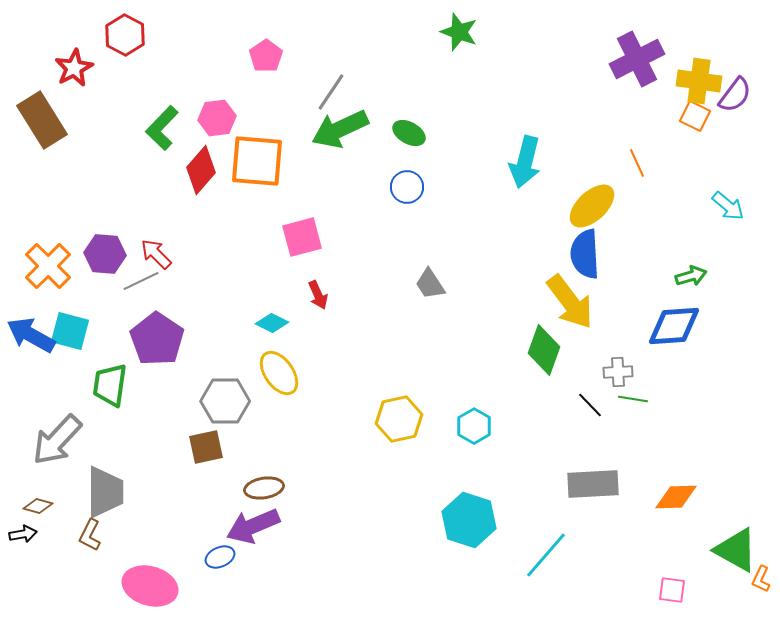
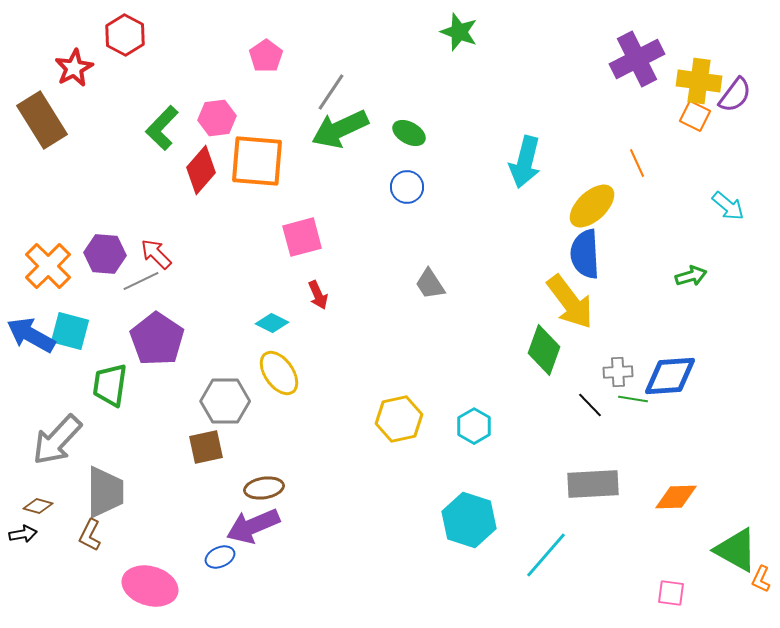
blue diamond at (674, 326): moved 4 px left, 50 px down
pink square at (672, 590): moved 1 px left, 3 px down
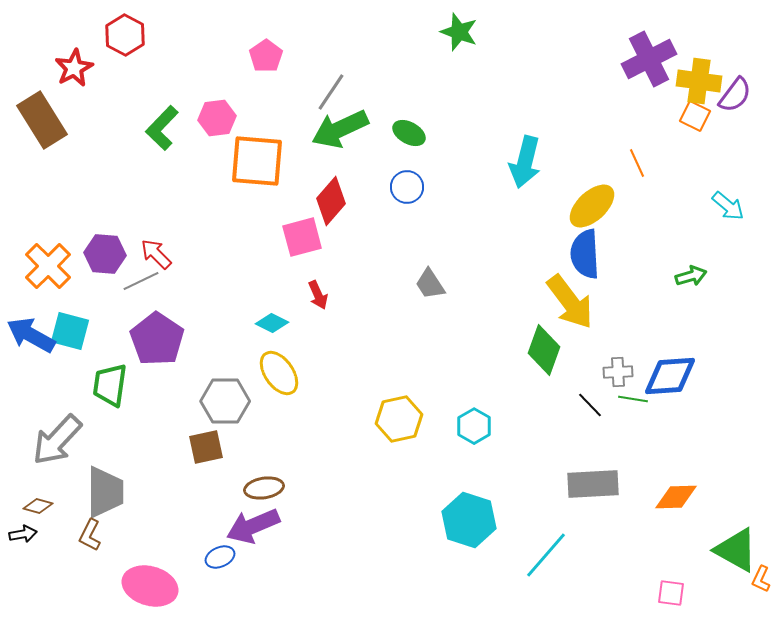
purple cross at (637, 59): moved 12 px right
red diamond at (201, 170): moved 130 px right, 31 px down
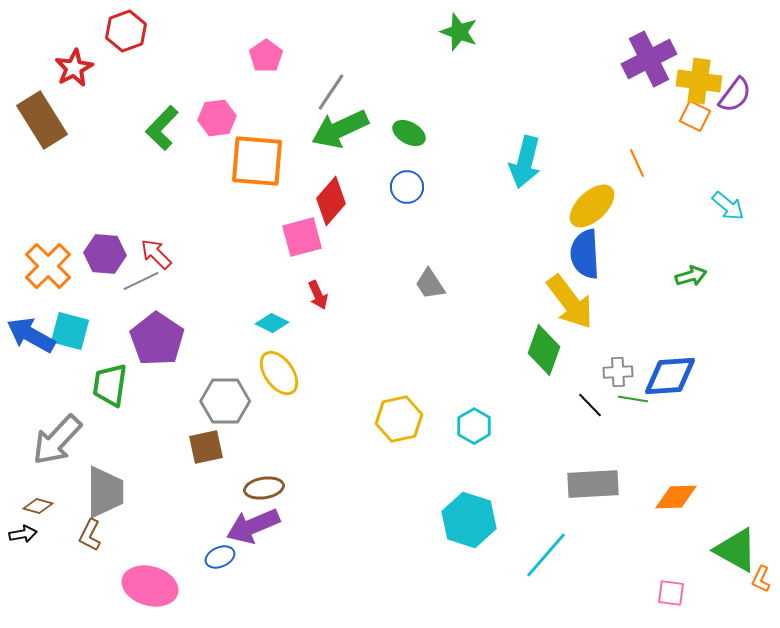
red hexagon at (125, 35): moved 1 px right, 4 px up; rotated 12 degrees clockwise
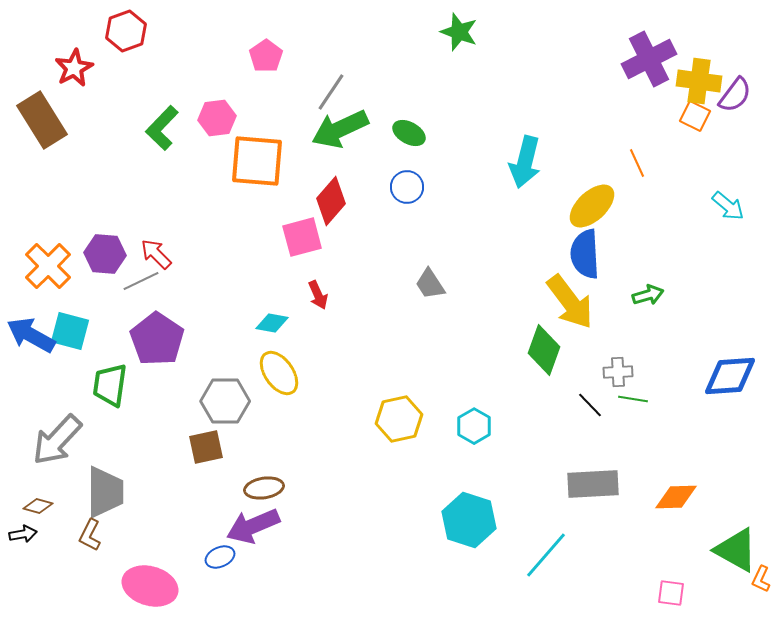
green arrow at (691, 276): moved 43 px left, 19 px down
cyan diamond at (272, 323): rotated 16 degrees counterclockwise
blue diamond at (670, 376): moved 60 px right
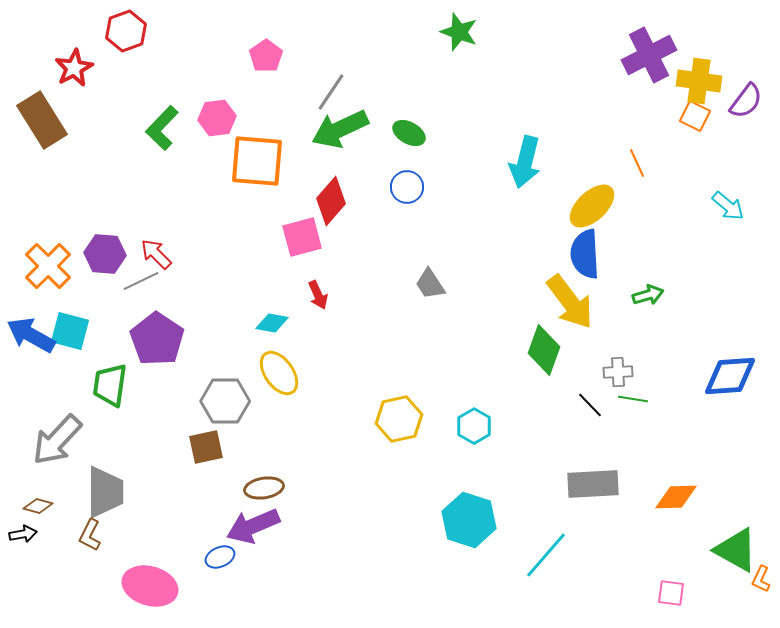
purple cross at (649, 59): moved 4 px up
purple semicircle at (735, 95): moved 11 px right, 6 px down
